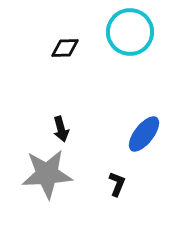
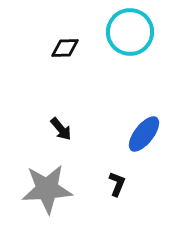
black arrow: rotated 25 degrees counterclockwise
gray star: moved 15 px down
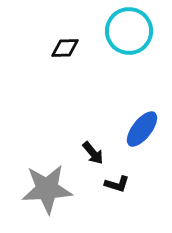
cyan circle: moved 1 px left, 1 px up
black arrow: moved 32 px right, 24 px down
blue ellipse: moved 2 px left, 5 px up
black L-shape: rotated 85 degrees clockwise
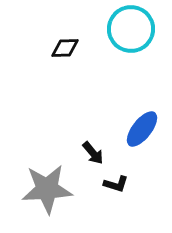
cyan circle: moved 2 px right, 2 px up
black L-shape: moved 1 px left
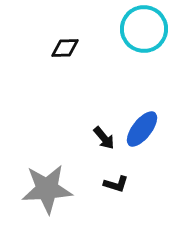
cyan circle: moved 13 px right
black arrow: moved 11 px right, 15 px up
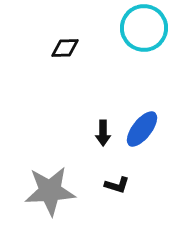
cyan circle: moved 1 px up
black arrow: moved 1 px left, 5 px up; rotated 40 degrees clockwise
black L-shape: moved 1 px right, 1 px down
gray star: moved 3 px right, 2 px down
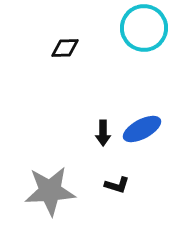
blue ellipse: rotated 24 degrees clockwise
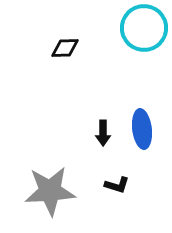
blue ellipse: rotated 69 degrees counterclockwise
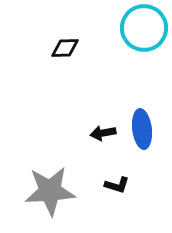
black arrow: rotated 80 degrees clockwise
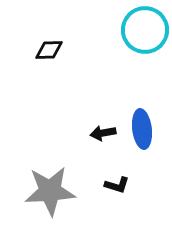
cyan circle: moved 1 px right, 2 px down
black diamond: moved 16 px left, 2 px down
